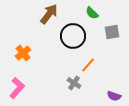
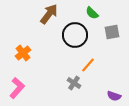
black circle: moved 2 px right, 1 px up
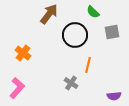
green semicircle: moved 1 px right, 1 px up
orange cross: rotated 14 degrees counterclockwise
orange line: rotated 28 degrees counterclockwise
gray cross: moved 3 px left
purple semicircle: rotated 24 degrees counterclockwise
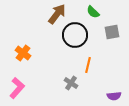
brown arrow: moved 8 px right
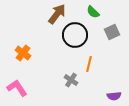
gray square: rotated 14 degrees counterclockwise
orange line: moved 1 px right, 1 px up
gray cross: moved 3 px up
pink L-shape: rotated 75 degrees counterclockwise
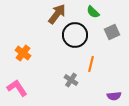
orange line: moved 2 px right
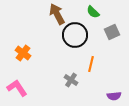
brown arrow: rotated 65 degrees counterclockwise
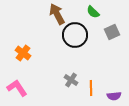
orange line: moved 24 px down; rotated 14 degrees counterclockwise
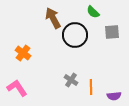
brown arrow: moved 4 px left, 4 px down
gray square: rotated 21 degrees clockwise
orange line: moved 1 px up
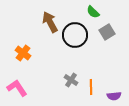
brown arrow: moved 3 px left, 4 px down
gray square: moved 5 px left; rotated 28 degrees counterclockwise
